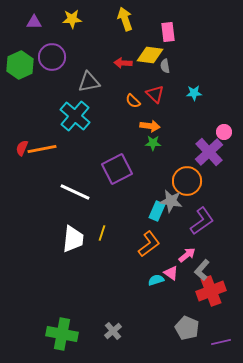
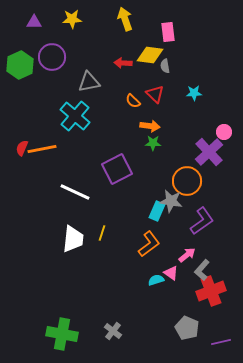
gray cross: rotated 12 degrees counterclockwise
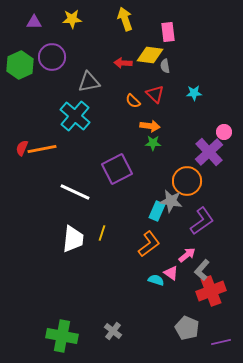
cyan semicircle: rotated 35 degrees clockwise
green cross: moved 2 px down
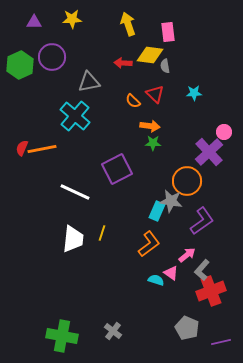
yellow arrow: moved 3 px right, 5 px down
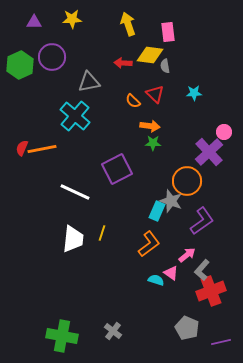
gray star: rotated 10 degrees clockwise
